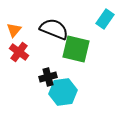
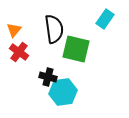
black semicircle: rotated 60 degrees clockwise
black cross: rotated 30 degrees clockwise
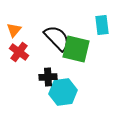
cyan rectangle: moved 3 px left, 6 px down; rotated 42 degrees counterclockwise
black semicircle: moved 3 px right, 9 px down; rotated 36 degrees counterclockwise
black cross: rotated 18 degrees counterclockwise
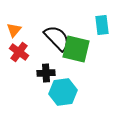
black cross: moved 2 px left, 4 px up
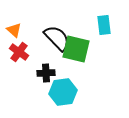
cyan rectangle: moved 2 px right
orange triangle: rotated 28 degrees counterclockwise
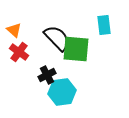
green square: rotated 8 degrees counterclockwise
black cross: moved 1 px right, 2 px down; rotated 24 degrees counterclockwise
cyan hexagon: moved 1 px left
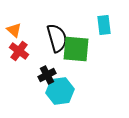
black semicircle: rotated 28 degrees clockwise
red cross: moved 1 px up
cyan hexagon: moved 2 px left, 1 px up
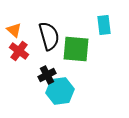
black semicircle: moved 8 px left, 2 px up
